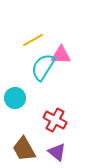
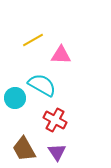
cyan semicircle: moved 1 px left, 18 px down; rotated 88 degrees clockwise
purple triangle: rotated 18 degrees clockwise
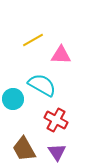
cyan circle: moved 2 px left, 1 px down
red cross: moved 1 px right
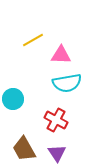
cyan semicircle: moved 25 px right, 2 px up; rotated 140 degrees clockwise
purple triangle: moved 1 px down
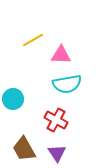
cyan semicircle: moved 1 px down
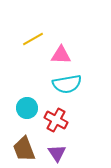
yellow line: moved 1 px up
cyan circle: moved 14 px right, 9 px down
brown trapezoid: rotated 8 degrees clockwise
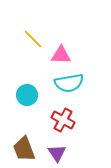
yellow line: rotated 75 degrees clockwise
cyan semicircle: moved 2 px right, 1 px up
cyan circle: moved 13 px up
red cross: moved 7 px right
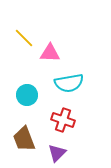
yellow line: moved 9 px left, 1 px up
pink triangle: moved 11 px left, 2 px up
red cross: rotated 10 degrees counterclockwise
brown trapezoid: moved 10 px up
purple triangle: rotated 18 degrees clockwise
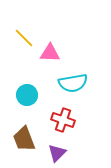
cyan semicircle: moved 4 px right
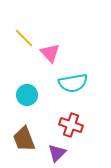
pink triangle: rotated 45 degrees clockwise
red cross: moved 8 px right, 5 px down
